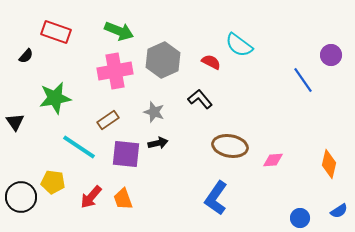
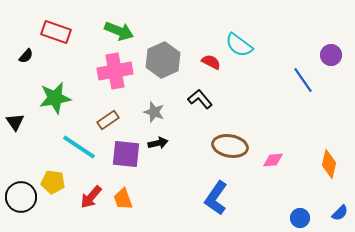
blue semicircle: moved 1 px right, 2 px down; rotated 12 degrees counterclockwise
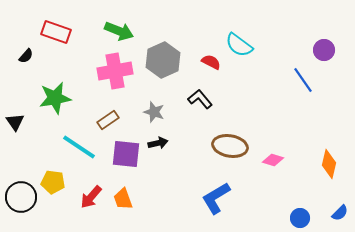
purple circle: moved 7 px left, 5 px up
pink diamond: rotated 20 degrees clockwise
blue L-shape: rotated 24 degrees clockwise
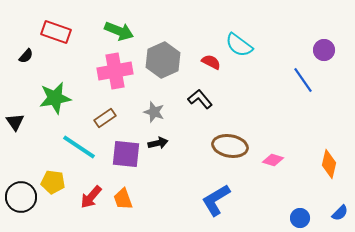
brown rectangle: moved 3 px left, 2 px up
blue L-shape: moved 2 px down
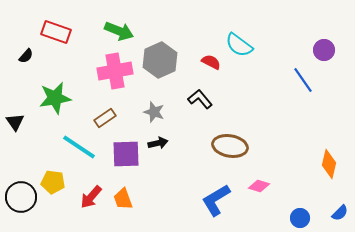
gray hexagon: moved 3 px left
purple square: rotated 8 degrees counterclockwise
pink diamond: moved 14 px left, 26 px down
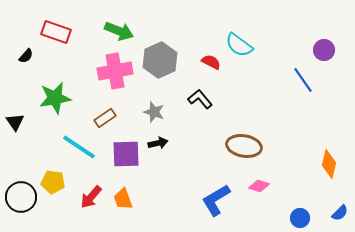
brown ellipse: moved 14 px right
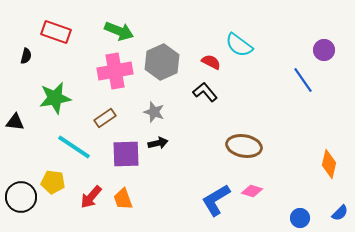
black semicircle: rotated 28 degrees counterclockwise
gray hexagon: moved 2 px right, 2 px down
black L-shape: moved 5 px right, 7 px up
black triangle: rotated 48 degrees counterclockwise
cyan line: moved 5 px left
pink diamond: moved 7 px left, 5 px down
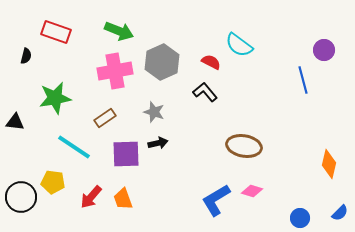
blue line: rotated 20 degrees clockwise
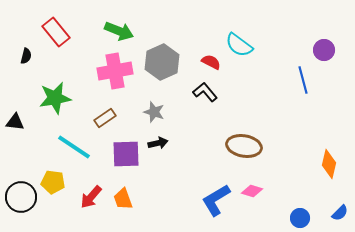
red rectangle: rotated 32 degrees clockwise
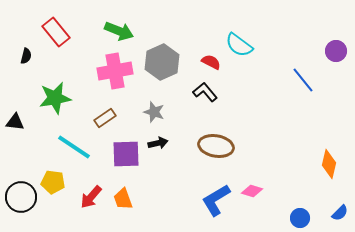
purple circle: moved 12 px right, 1 px down
blue line: rotated 24 degrees counterclockwise
brown ellipse: moved 28 px left
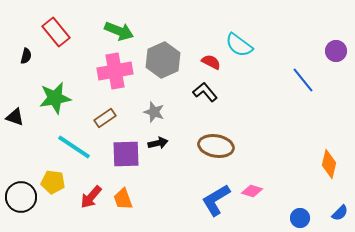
gray hexagon: moved 1 px right, 2 px up
black triangle: moved 5 px up; rotated 12 degrees clockwise
